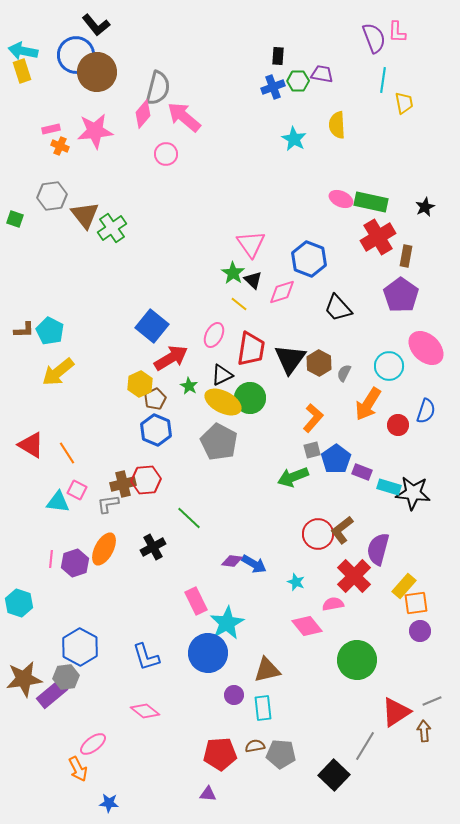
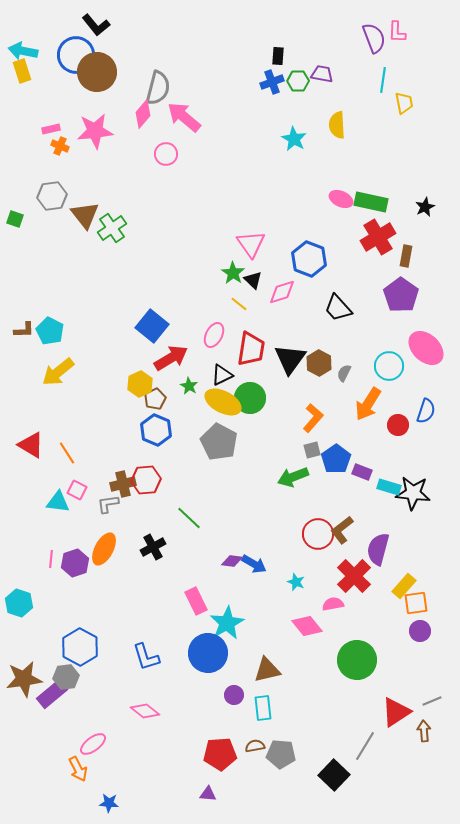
blue cross at (273, 87): moved 1 px left, 5 px up
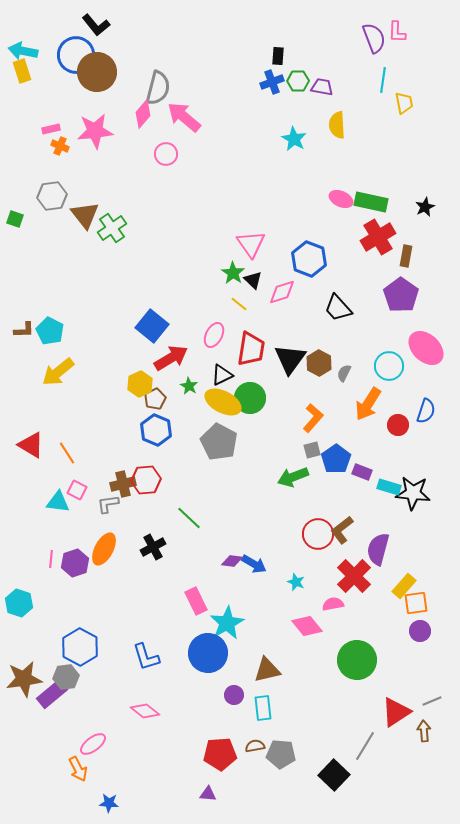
purple trapezoid at (322, 74): moved 13 px down
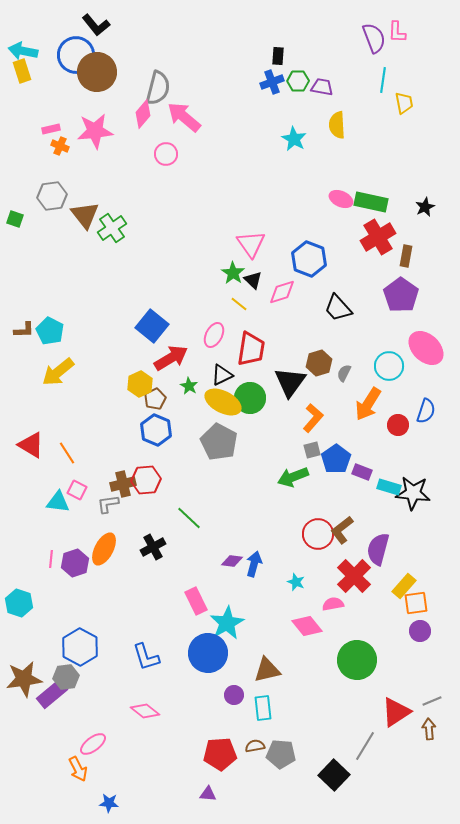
black triangle at (290, 359): moved 23 px down
brown hexagon at (319, 363): rotated 15 degrees clockwise
blue arrow at (254, 564): rotated 105 degrees counterclockwise
brown arrow at (424, 731): moved 5 px right, 2 px up
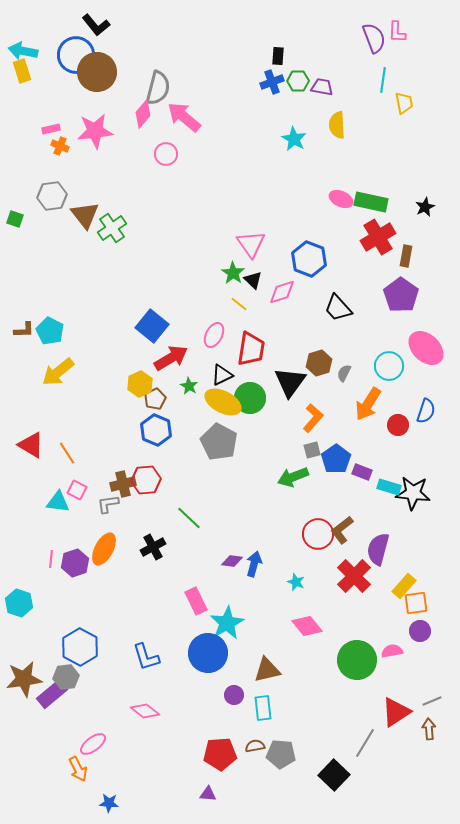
pink semicircle at (333, 604): moved 59 px right, 47 px down
gray line at (365, 746): moved 3 px up
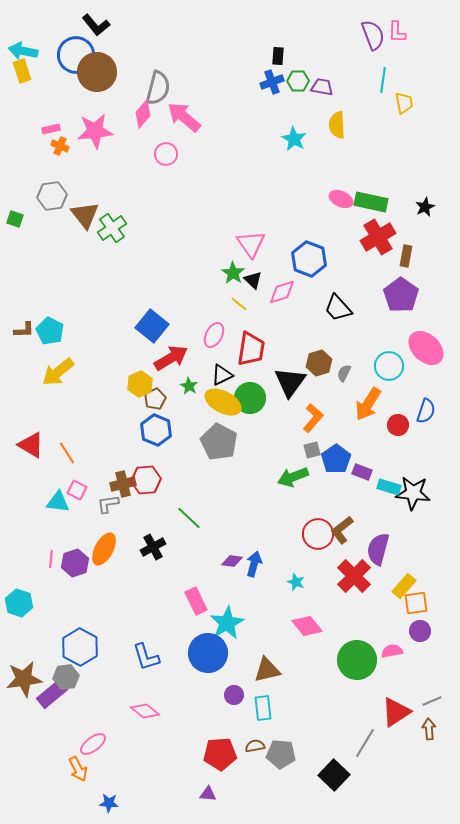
purple semicircle at (374, 38): moved 1 px left, 3 px up
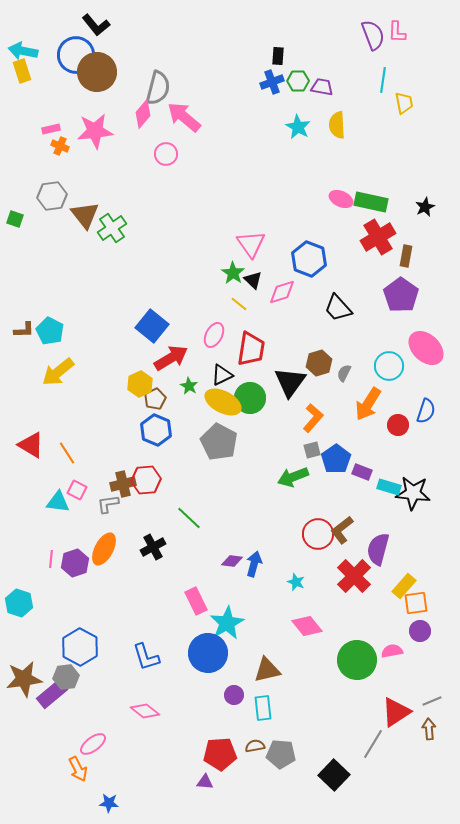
cyan star at (294, 139): moved 4 px right, 12 px up
gray line at (365, 743): moved 8 px right, 1 px down
purple triangle at (208, 794): moved 3 px left, 12 px up
